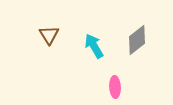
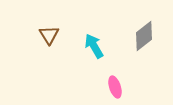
gray diamond: moved 7 px right, 4 px up
pink ellipse: rotated 15 degrees counterclockwise
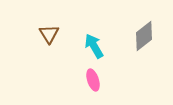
brown triangle: moved 1 px up
pink ellipse: moved 22 px left, 7 px up
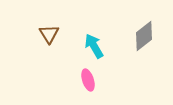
pink ellipse: moved 5 px left
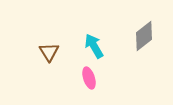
brown triangle: moved 18 px down
pink ellipse: moved 1 px right, 2 px up
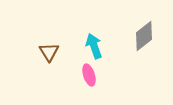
cyan arrow: rotated 10 degrees clockwise
pink ellipse: moved 3 px up
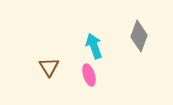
gray diamond: moved 5 px left; rotated 32 degrees counterclockwise
brown triangle: moved 15 px down
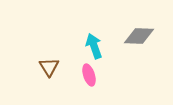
gray diamond: rotated 72 degrees clockwise
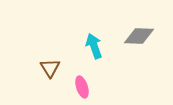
brown triangle: moved 1 px right, 1 px down
pink ellipse: moved 7 px left, 12 px down
